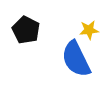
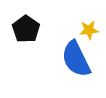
black pentagon: moved 1 px up; rotated 8 degrees clockwise
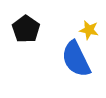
yellow star: rotated 18 degrees clockwise
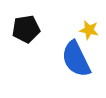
black pentagon: rotated 28 degrees clockwise
